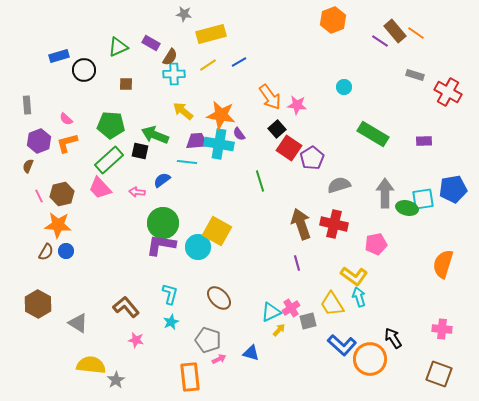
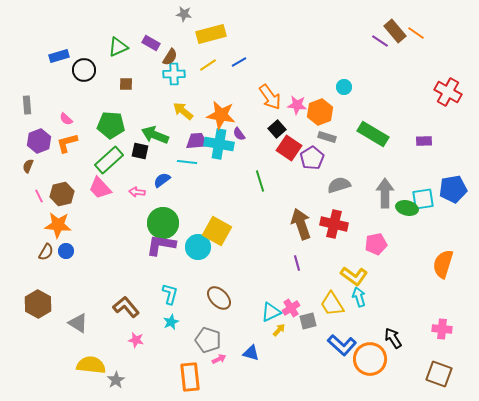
orange hexagon at (333, 20): moved 13 px left, 92 px down
gray rectangle at (415, 75): moved 88 px left, 62 px down
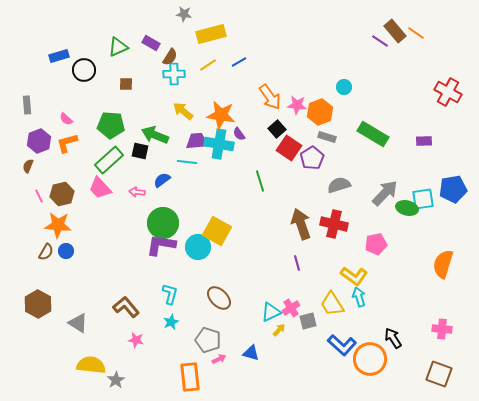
gray arrow at (385, 193): rotated 44 degrees clockwise
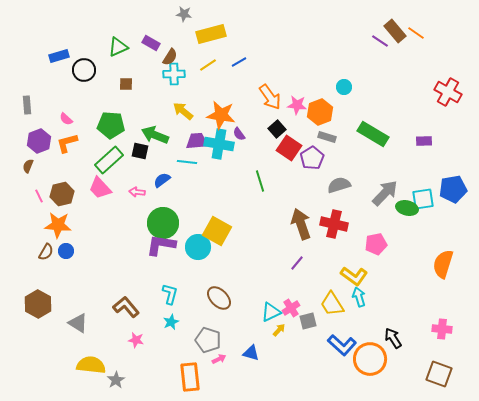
purple line at (297, 263): rotated 56 degrees clockwise
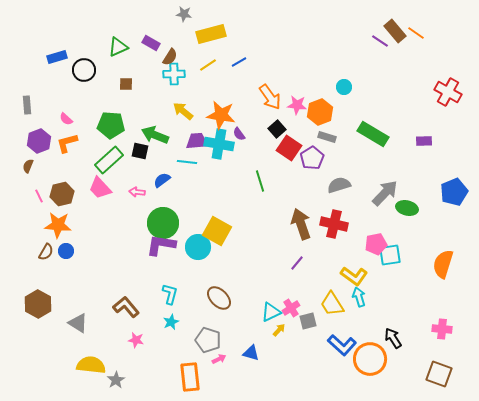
blue rectangle at (59, 56): moved 2 px left, 1 px down
blue pentagon at (453, 189): moved 1 px right, 3 px down; rotated 12 degrees counterclockwise
cyan square at (423, 199): moved 33 px left, 56 px down
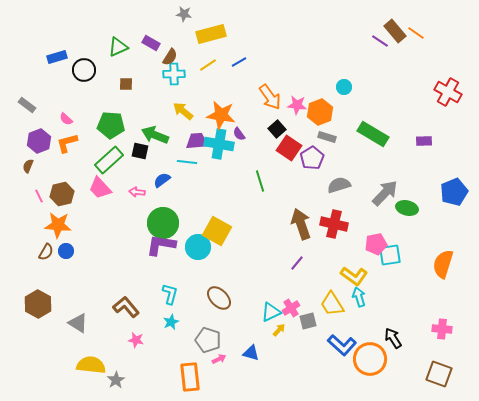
gray rectangle at (27, 105): rotated 48 degrees counterclockwise
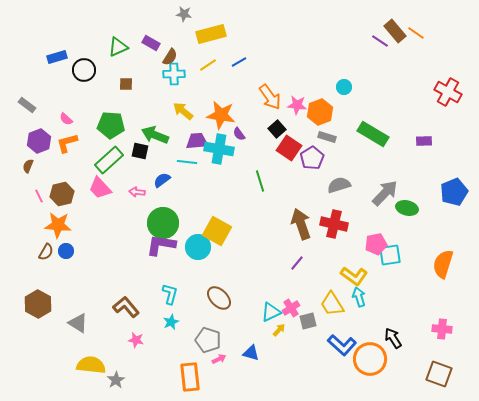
cyan cross at (219, 144): moved 5 px down
